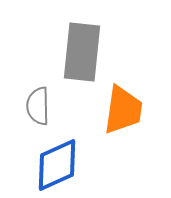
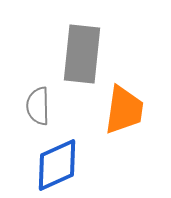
gray rectangle: moved 2 px down
orange trapezoid: moved 1 px right
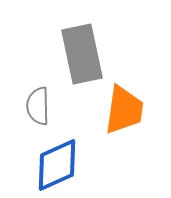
gray rectangle: rotated 18 degrees counterclockwise
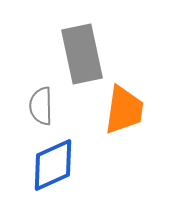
gray semicircle: moved 3 px right
blue diamond: moved 4 px left
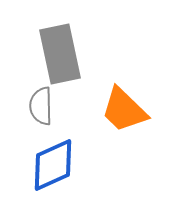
gray rectangle: moved 22 px left
orange trapezoid: rotated 126 degrees clockwise
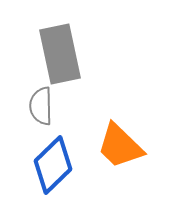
orange trapezoid: moved 4 px left, 36 px down
blue diamond: rotated 20 degrees counterclockwise
